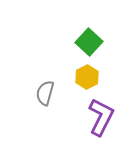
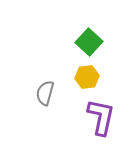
yellow hexagon: rotated 20 degrees clockwise
purple L-shape: rotated 15 degrees counterclockwise
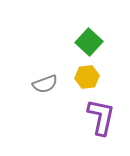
gray semicircle: moved 9 px up; rotated 125 degrees counterclockwise
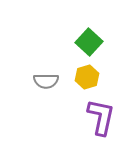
yellow hexagon: rotated 10 degrees counterclockwise
gray semicircle: moved 1 px right, 3 px up; rotated 20 degrees clockwise
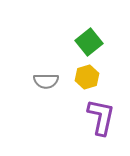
green square: rotated 8 degrees clockwise
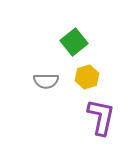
green square: moved 15 px left
